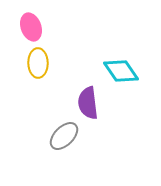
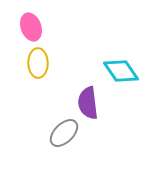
gray ellipse: moved 3 px up
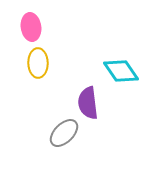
pink ellipse: rotated 12 degrees clockwise
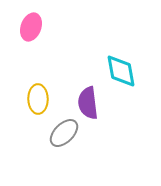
pink ellipse: rotated 28 degrees clockwise
yellow ellipse: moved 36 px down
cyan diamond: rotated 24 degrees clockwise
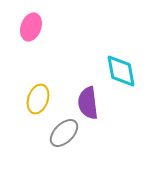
yellow ellipse: rotated 20 degrees clockwise
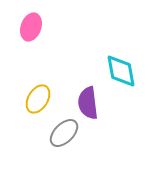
yellow ellipse: rotated 12 degrees clockwise
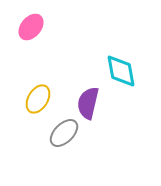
pink ellipse: rotated 20 degrees clockwise
purple semicircle: rotated 20 degrees clockwise
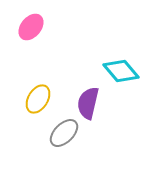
cyan diamond: rotated 30 degrees counterclockwise
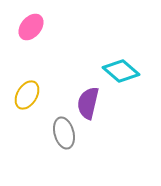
cyan diamond: rotated 9 degrees counterclockwise
yellow ellipse: moved 11 px left, 4 px up
gray ellipse: rotated 60 degrees counterclockwise
